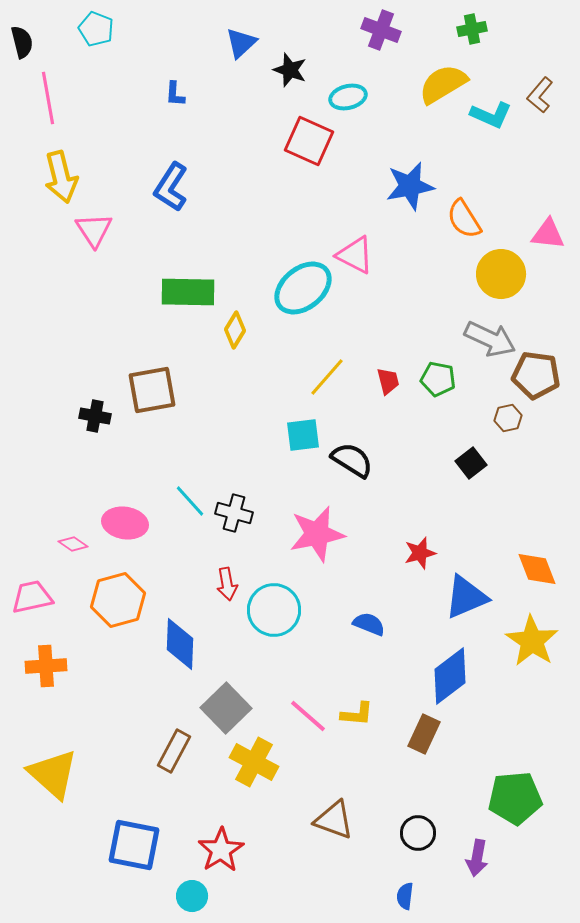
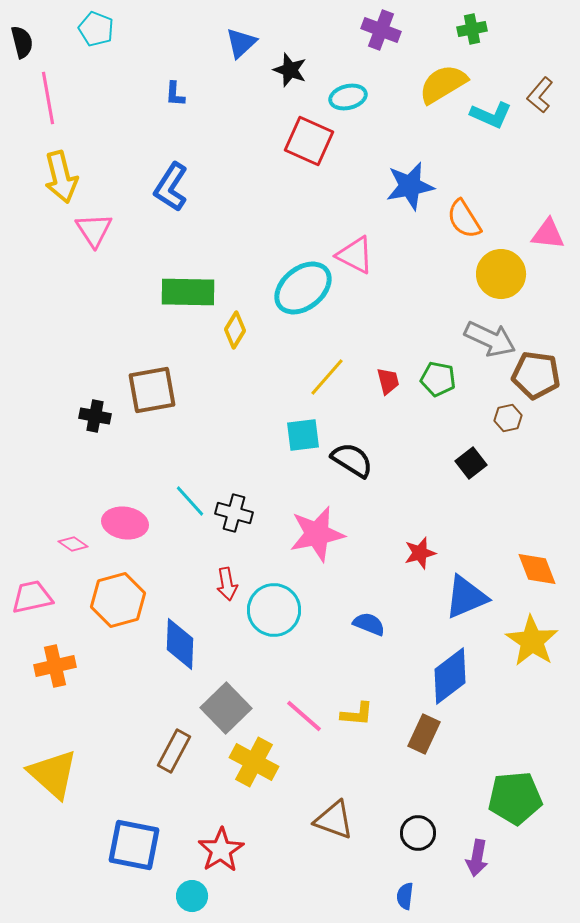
orange cross at (46, 666): moved 9 px right; rotated 9 degrees counterclockwise
pink line at (308, 716): moved 4 px left
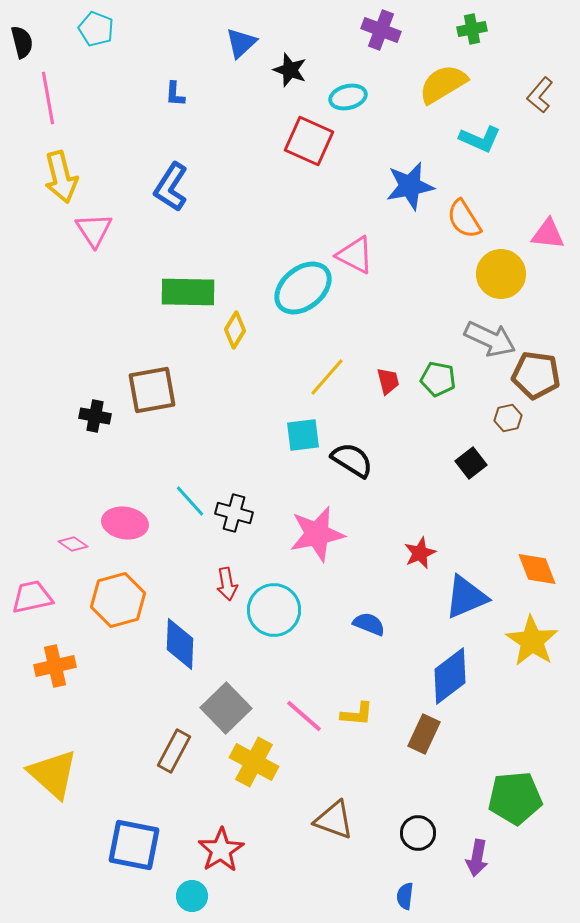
cyan L-shape at (491, 115): moved 11 px left, 24 px down
red star at (420, 553): rotated 8 degrees counterclockwise
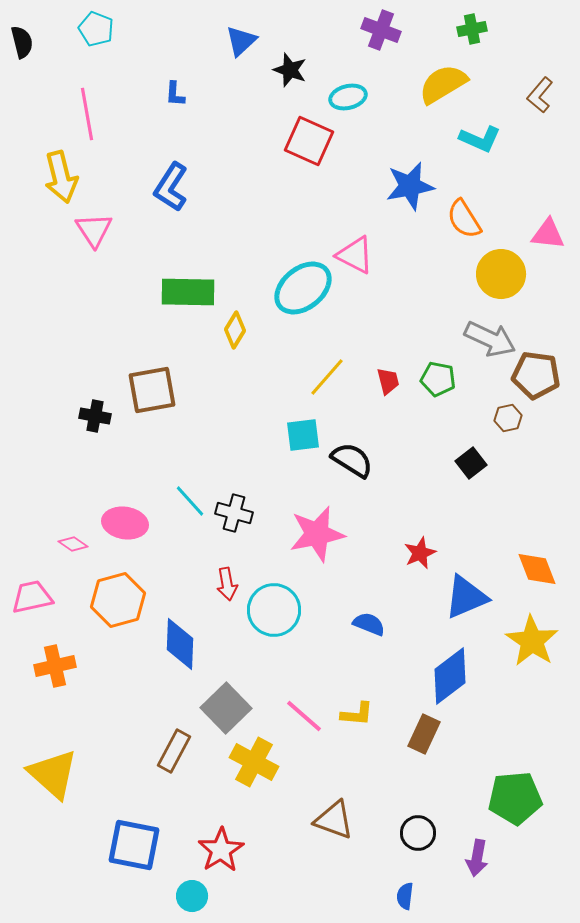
blue triangle at (241, 43): moved 2 px up
pink line at (48, 98): moved 39 px right, 16 px down
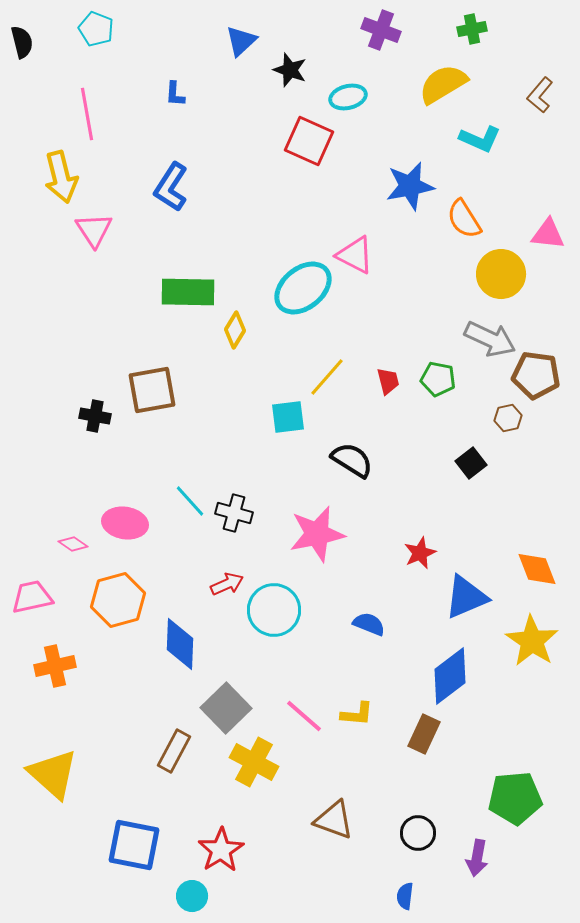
cyan square at (303, 435): moved 15 px left, 18 px up
red arrow at (227, 584): rotated 104 degrees counterclockwise
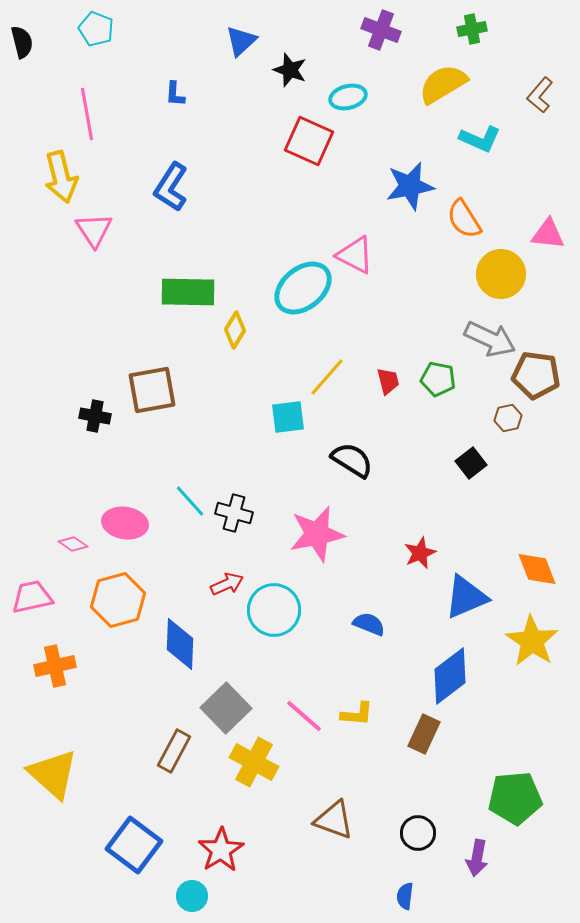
blue square at (134, 845): rotated 26 degrees clockwise
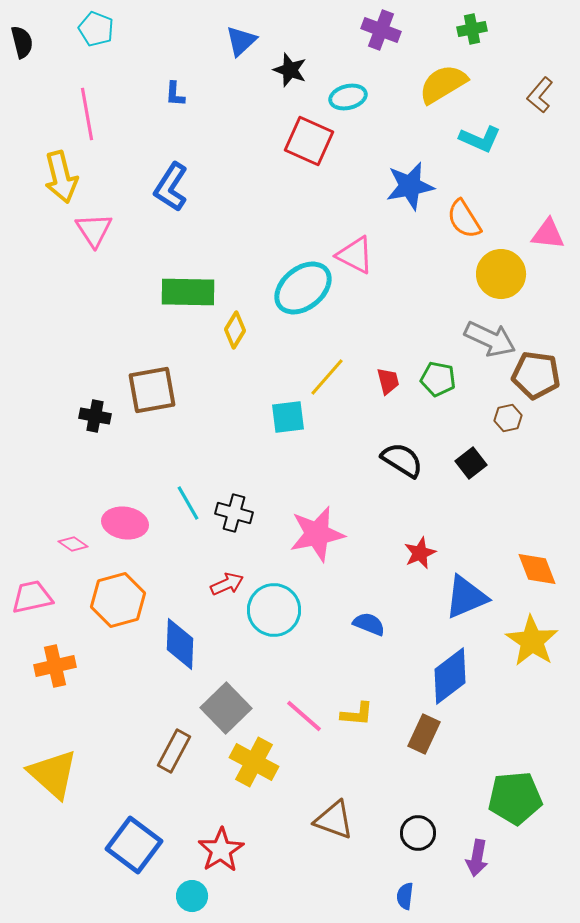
black semicircle at (352, 460): moved 50 px right
cyan line at (190, 501): moved 2 px left, 2 px down; rotated 12 degrees clockwise
